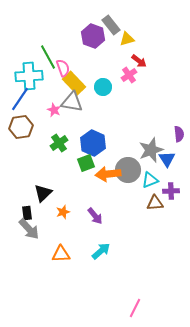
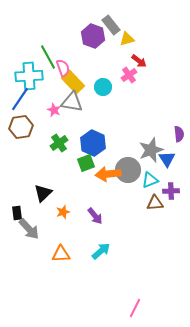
yellow rectangle: moved 1 px left, 1 px up
black rectangle: moved 10 px left
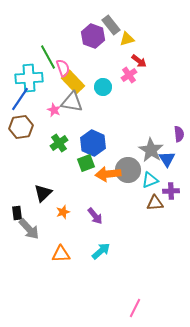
cyan cross: moved 2 px down
gray star: rotated 20 degrees counterclockwise
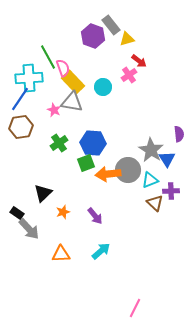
blue hexagon: rotated 20 degrees counterclockwise
brown triangle: rotated 48 degrees clockwise
black rectangle: rotated 48 degrees counterclockwise
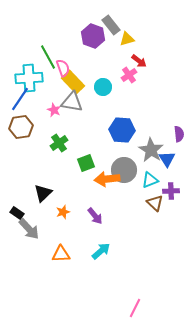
blue hexagon: moved 29 px right, 13 px up
gray circle: moved 4 px left
orange arrow: moved 1 px left, 5 px down
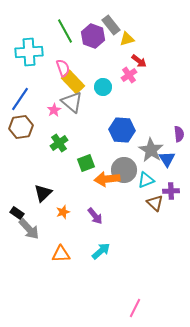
green line: moved 17 px right, 26 px up
cyan cross: moved 26 px up
gray triangle: rotated 30 degrees clockwise
pink star: rotated 16 degrees clockwise
cyan triangle: moved 4 px left
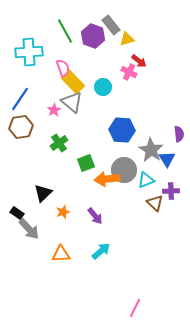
pink cross: moved 3 px up; rotated 28 degrees counterclockwise
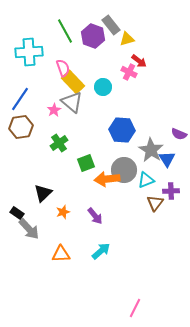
purple semicircle: rotated 119 degrees clockwise
brown triangle: rotated 24 degrees clockwise
